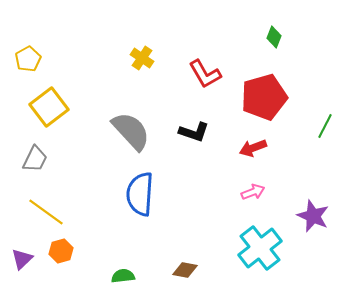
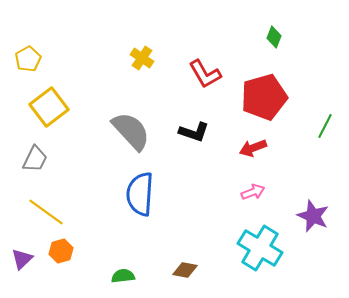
cyan cross: rotated 21 degrees counterclockwise
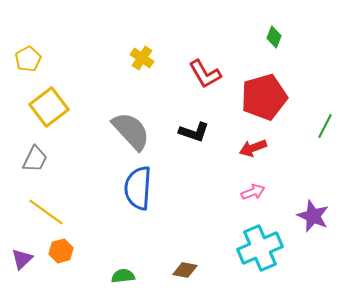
blue semicircle: moved 2 px left, 6 px up
cyan cross: rotated 36 degrees clockwise
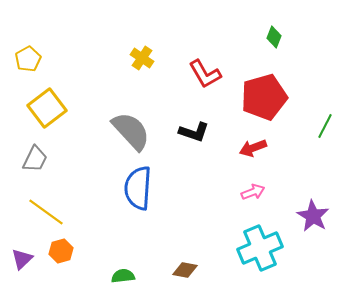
yellow square: moved 2 px left, 1 px down
purple star: rotated 8 degrees clockwise
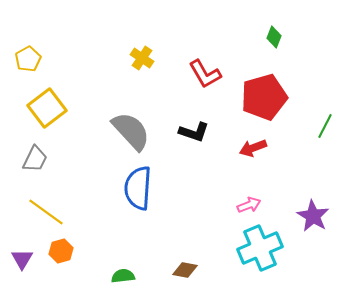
pink arrow: moved 4 px left, 13 px down
purple triangle: rotated 15 degrees counterclockwise
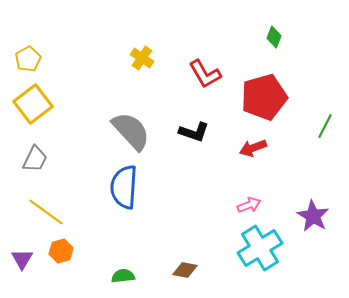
yellow square: moved 14 px left, 4 px up
blue semicircle: moved 14 px left, 1 px up
cyan cross: rotated 9 degrees counterclockwise
